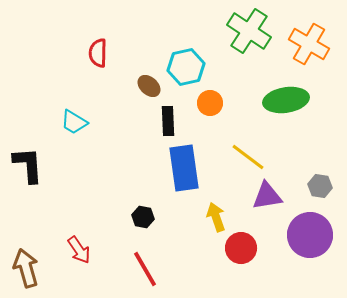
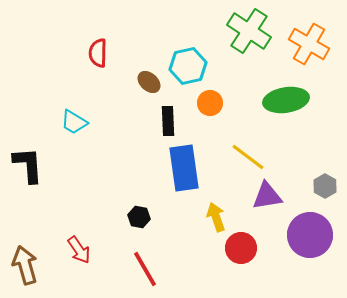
cyan hexagon: moved 2 px right, 1 px up
brown ellipse: moved 4 px up
gray hexagon: moved 5 px right; rotated 20 degrees clockwise
black hexagon: moved 4 px left
brown arrow: moved 1 px left, 3 px up
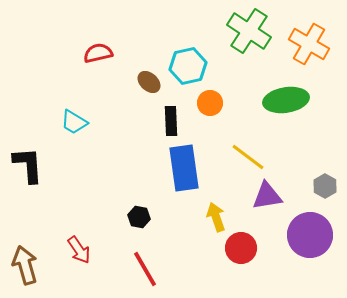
red semicircle: rotated 76 degrees clockwise
black rectangle: moved 3 px right
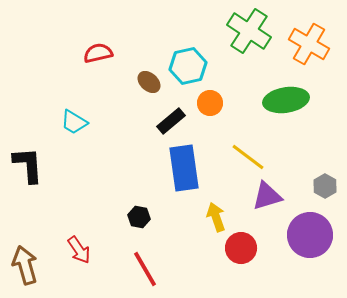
black rectangle: rotated 52 degrees clockwise
purple triangle: rotated 8 degrees counterclockwise
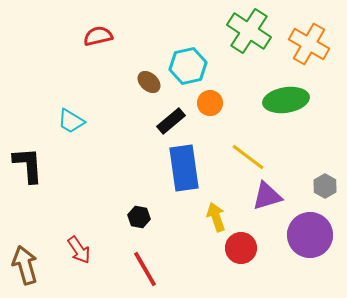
red semicircle: moved 17 px up
cyan trapezoid: moved 3 px left, 1 px up
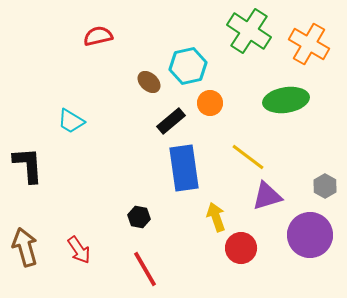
brown arrow: moved 18 px up
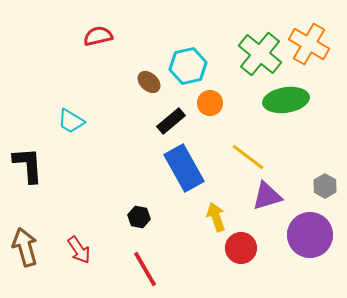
green cross: moved 11 px right, 23 px down; rotated 6 degrees clockwise
blue rectangle: rotated 21 degrees counterclockwise
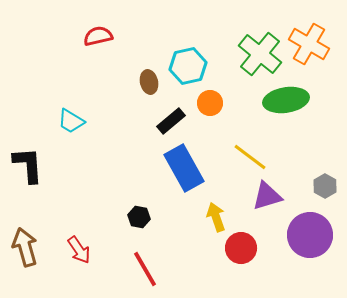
brown ellipse: rotated 35 degrees clockwise
yellow line: moved 2 px right
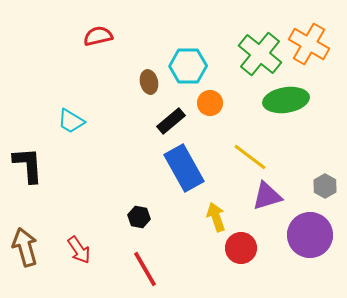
cyan hexagon: rotated 12 degrees clockwise
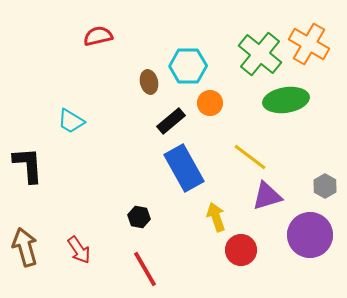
red circle: moved 2 px down
